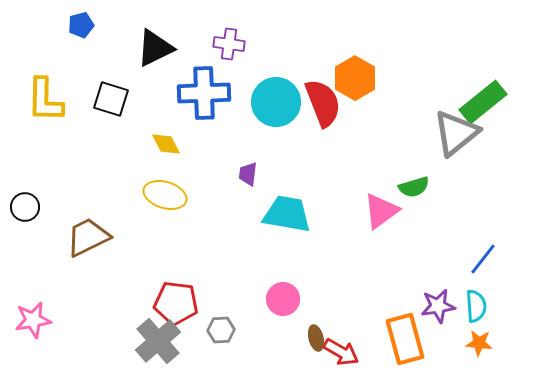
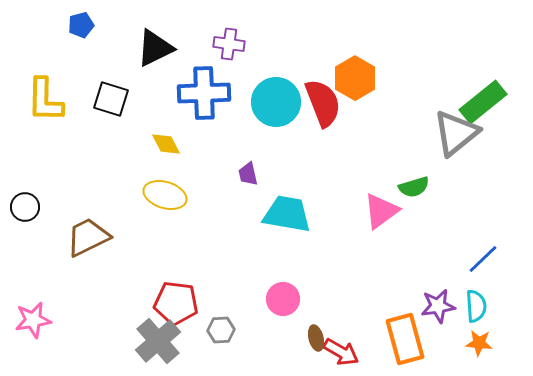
purple trapezoid: rotated 20 degrees counterclockwise
blue line: rotated 8 degrees clockwise
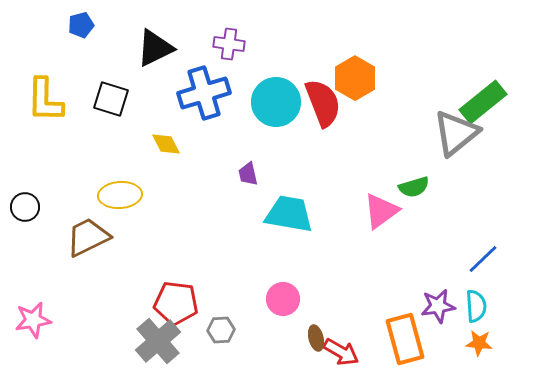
blue cross: rotated 15 degrees counterclockwise
yellow ellipse: moved 45 px left; rotated 21 degrees counterclockwise
cyan trapezoid: moved 2 px right
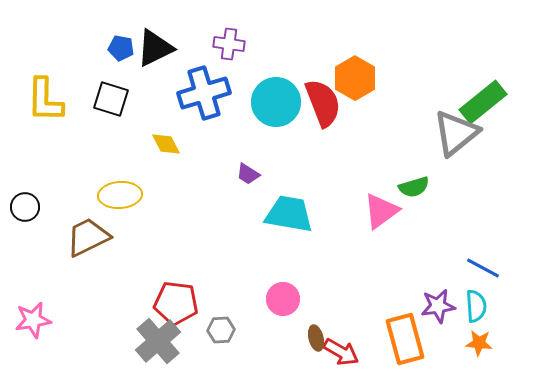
blue pentagon: moved 40 px right, 23 px down; rotated 25 degrees clockwise
purple trapezoid: rotated 45 degrees counterclockwise
blue line: moved 9 px down; rotated 72 degrees clockwise
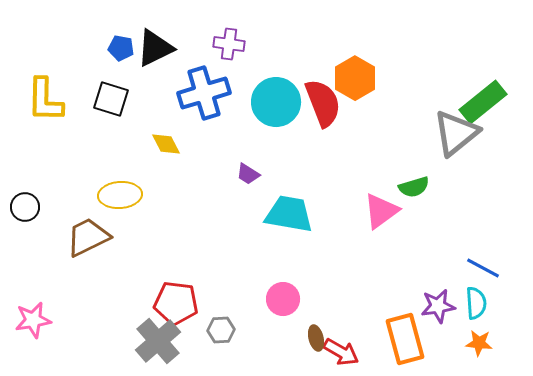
cyan semicircle: moved 3 px up
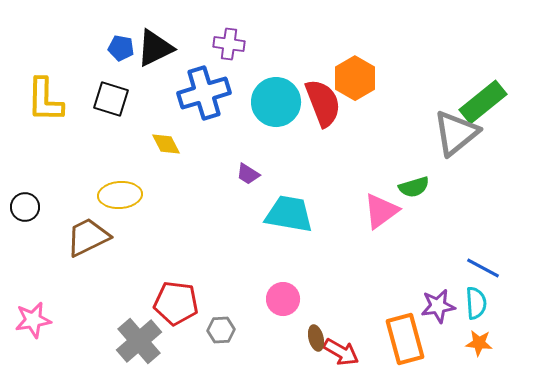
gray cross: moved 19 px left
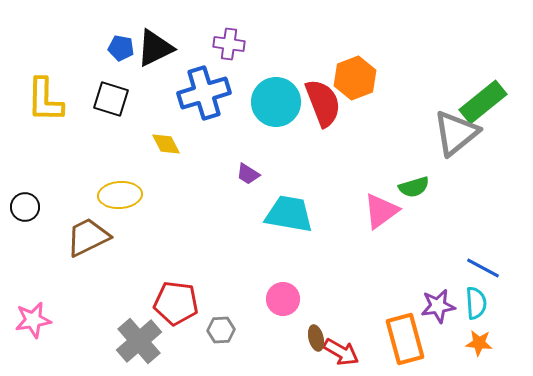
orange hexagon: rotated 9 degrees clockwise
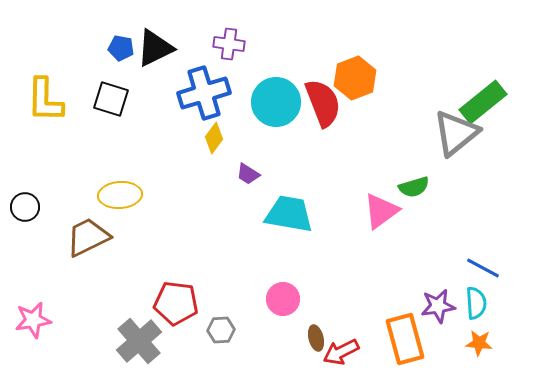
yellow diamond: moved 48 px right, 6 px up; rotated 64 degrees clockwise
red arrow: rotated 123 degrees clockwise
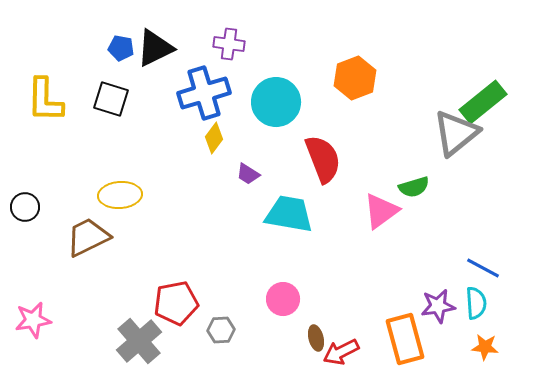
red semicircle: moved 56 px down
red pentagon: rotated 18 degrees counterclockwise
orange star: moved 6 px right, 4 px down
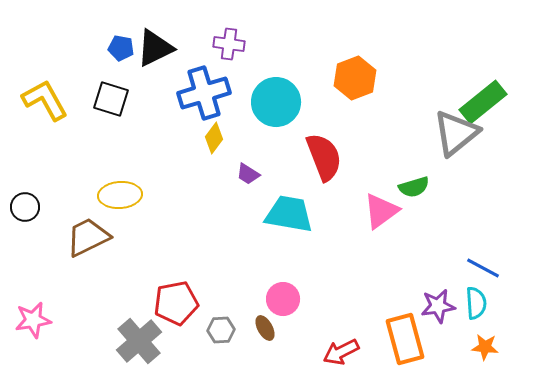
yellow L-shape: rotated 150 degrees clockwise
red semicircle: moved 1 px right, 2 px up
brown ellipse: moved 51 px left, 10 px up; rotated 15 degrees counterclockwise
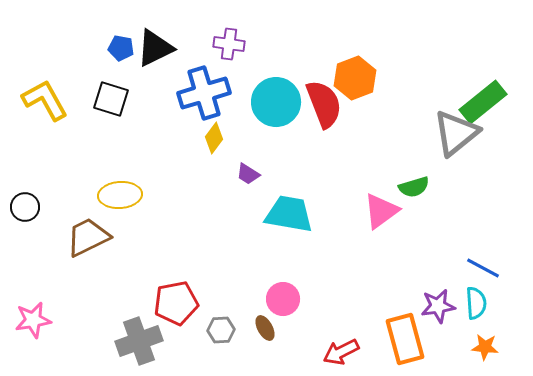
red semicircle: moved 53 px up
gray cross: rotated 21 degrees clockwise
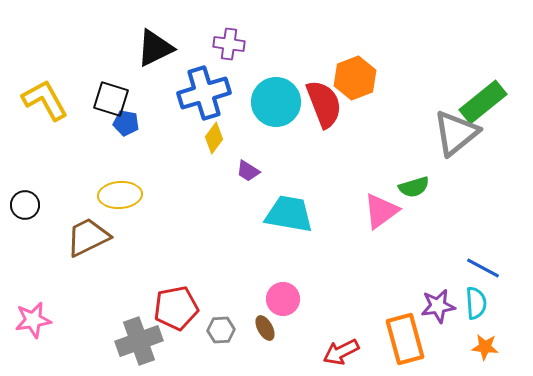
blue pentagon: moved 5 px right, 75 px down
purple trapezoid: moved 3 px up
black circle: moved 2 px up
red pentagon: moved 5 px down
